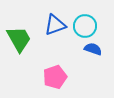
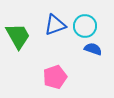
green trapezoid: moved 1 px left, 3 px up
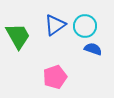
blue triangle: rotated 15 degrees counterclockwise
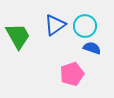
blue semicircle: moved 1 px left, 1 px up
pink pentagon: moved 17 px right, 3 px up
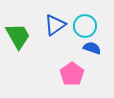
pink pentagon: rotated 15 degrees counterclockwise
